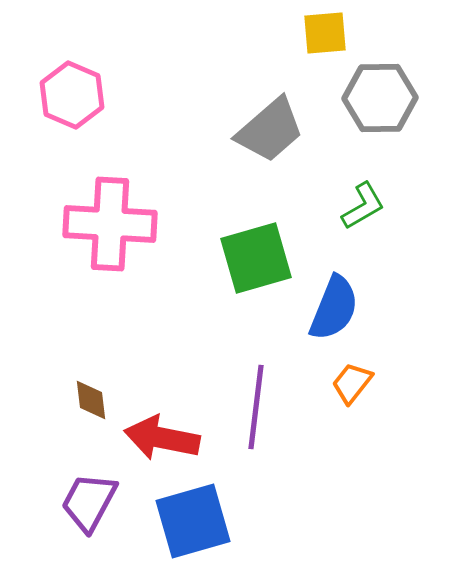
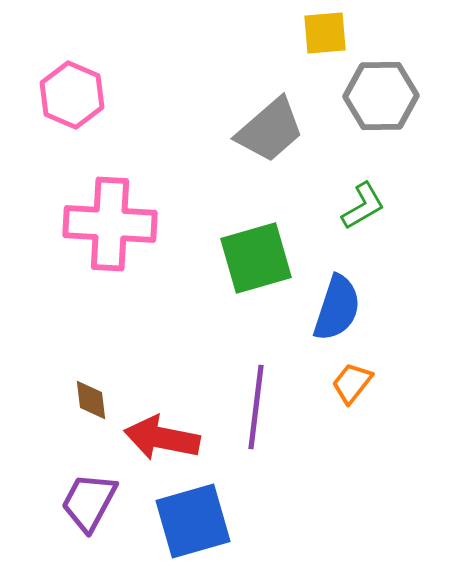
gray hexagon: moved 1 px right, 2 px up
blue semicircle: moved 3 px right; rotated 4 degrees counterclockwise
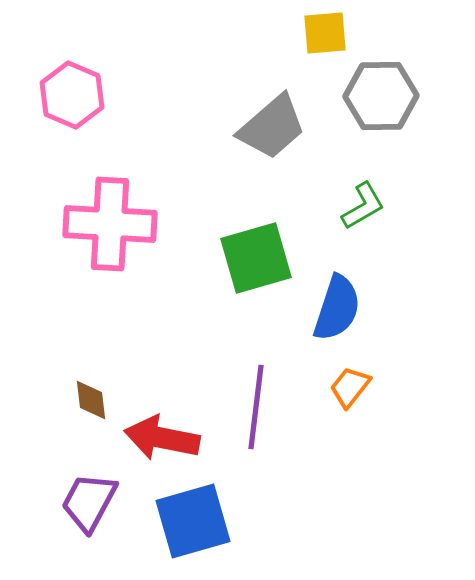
gray trapezoid: moved 2 px right, 3 px up
orange trapezoid: moved 2 px left, 4 px down
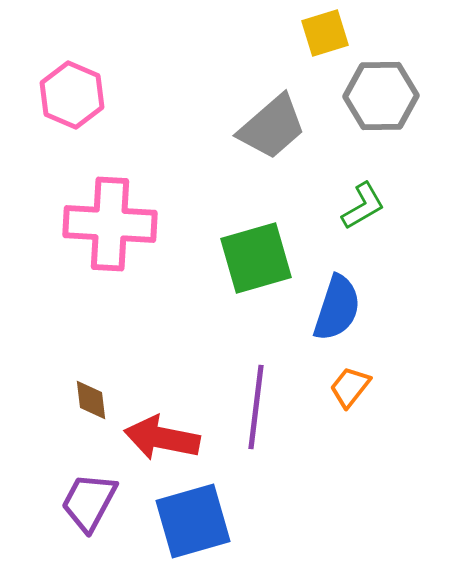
yellow square: rotated 12 degrees counterclockwise
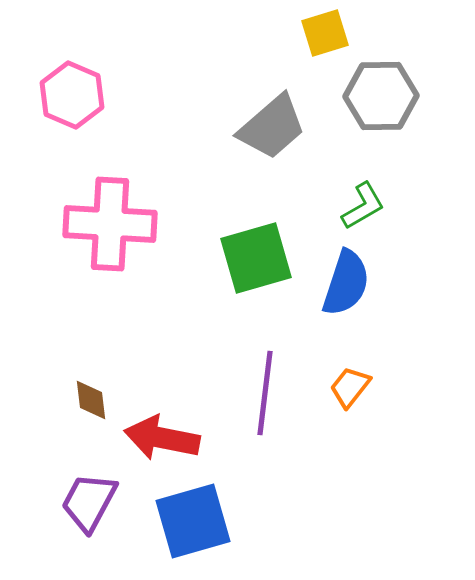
blue semicircle: moved 9 px right, 25 px up
purple line: moved 9 px right, 14 px up
